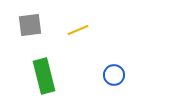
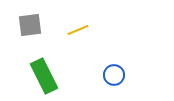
green rectangle: rotated 12 degrees counterclockwise
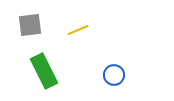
green rectangle: moved 5 px up
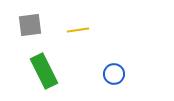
yellow line: rotated 15 degrees clockwise
blue circle: moved 1 px up
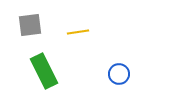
yellow line: moved 2 px down
blue circle: moved 5 px right
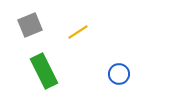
gray square: rotated 15 degrees counterclockwise
yellow line: rotated 25 degrees counterclockwise
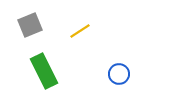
yellow line: moved 2 px right, 1 px up
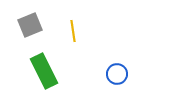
yellow line: moved 7 px left; rotated 65 degrees counterclockwise
blue circle: moved 2 px left
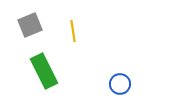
blue circle: moved 3 px right, 10 px down
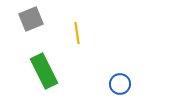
gray square: moved 1 px right, 6 px up
yellow line: moved 4 px right, 2 px down
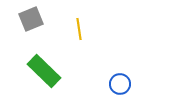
yellow line: moved 2 px right, 4 px up
green rectangle: rotated 20 degrees counterclockwise
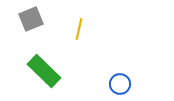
yellow line: rotated 20 degrees clockwise
